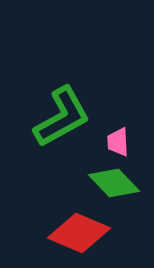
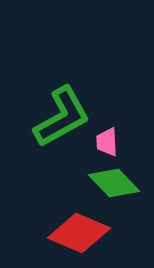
pink trapezoid: moved 11 px left
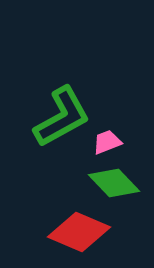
pink trapezoid: rotated 72 degrees clockwise
red diamond: moved 1 px up
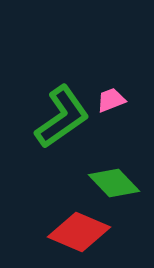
green L-shape: rotated 6 degrees counterclockwise
pink trapezoid: moved 4 px right, 42 px up
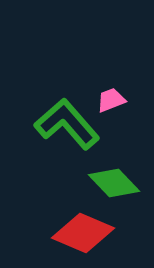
green L-shape: moved 5 px right, 7 px down; rotated 96 degrees counterclockwise
red diamond: moved 4 px right, 1 px down
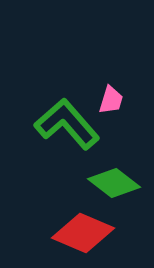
pink trapezoid: rotated 128 degrees clockwise
green diamond: rotated 9 degrees counterclockwise
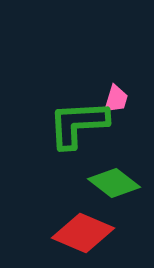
pink trapezoid: moved 5 px right, 1 px up
green L-shape: moved 11 px right; rotated 52 degrees counterclockwise
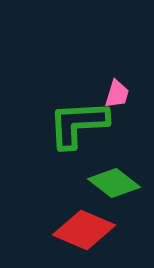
pink trapezoid: moved 1 px right, 5 px up
red diamond: moved 1 px right, 3 px up
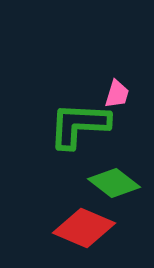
green L-shape: moved 1 px right, 1 px down; rotated 6 degrees clockwise
red diamond: moved 2 px up
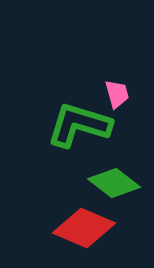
pink trapezoid: rotated 32 degrees counterclockwise
green L-shape: rotated 14 degrees clockwise
